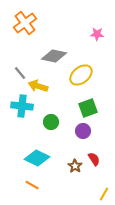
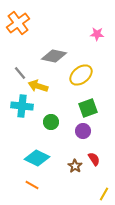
orange cross: moved 7 px left
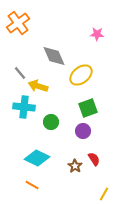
gray diamond: rotated 55 degrees clockwise
cyan cross: moved 2 px right, 1 px down
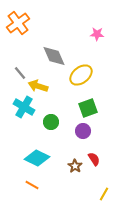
cyan cross: rotated 25 degrees clockwise
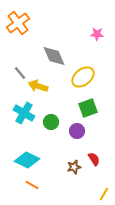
yellow ellipse: moved 2 px right, 2 px down
cyan cross: moved 6 px down
purple circle: moved 6 px left
cyan diamond: moved 10 px left, 2 px down
brown star: moved 1 px left, 1 px down; rotated 24 degrees clockwise
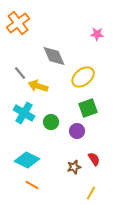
yellow line: moved 13 px left, 1 px up
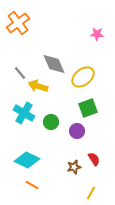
gray diamond: moved 8 px down
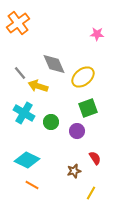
red semicircle: moved 1 px right, 1 px up
brown star: moved 4 px down
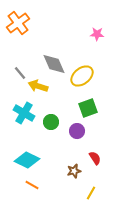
yellow ellipse: moved 1 px left, 1 px up
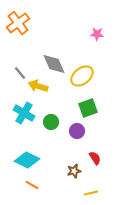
yellow line: rotated 48 degrees clockwise
